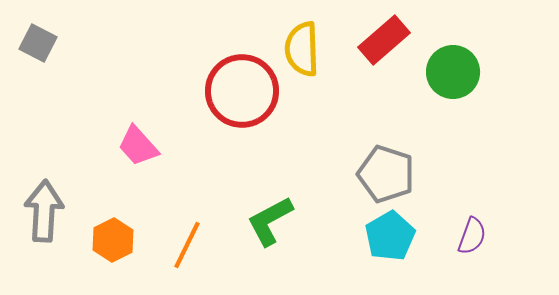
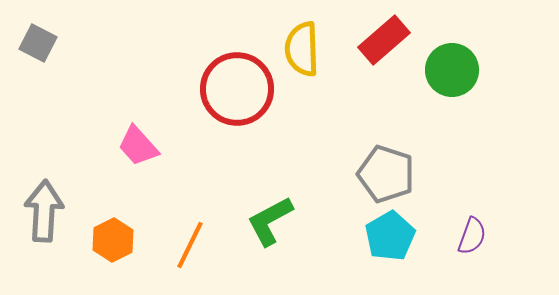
green circle: moved 1 px left, 2 px up
red circle: moved 5 px left, 2 px up
orange line: moved 3 px right
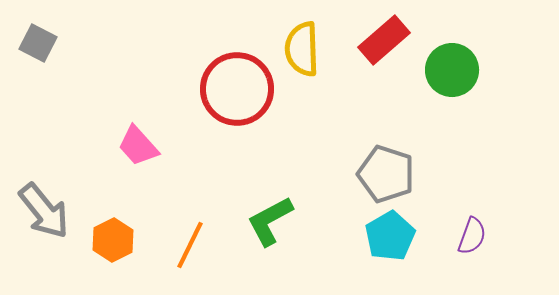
gray arrow: rotated 138 degrees clockwise
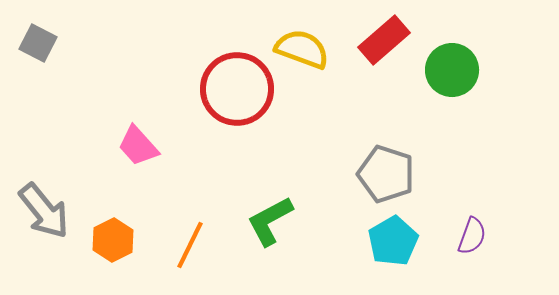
yellow semicircle: rotated 112 degrees clockwise
cyan pentagon: moved 3 px right, 5 px down
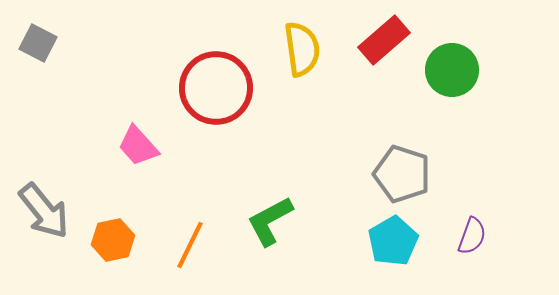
yellow semicircle: rotated 62 degrees clockwise
red circle: moved 21 px left, 1 px up
gray pentagon: moved 16 px right
orange hexagon: rotated 15 degrees clockwise
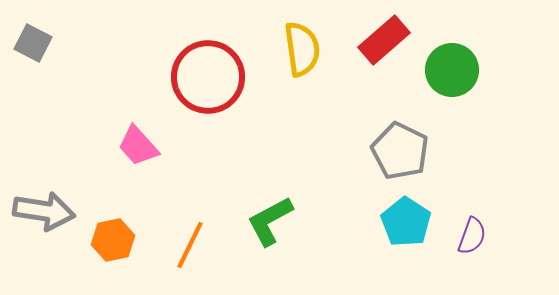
gray square: moved 5 px left
red circle: moved 8 px left, 11 px up
gray pentagon: moved 2 px left, 23 px up; rotated 8 degrees clockwise
gray arrow: rotated 42 degrees counterclockwise
cyan pentagon: moved 13 px right, 19 px up; rotated 9 degrees counterclockwise
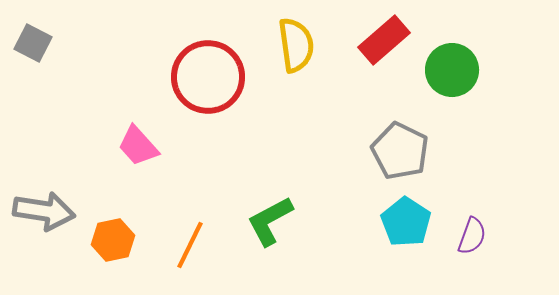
yellow semicircle: moved 6 px left, 4 px up
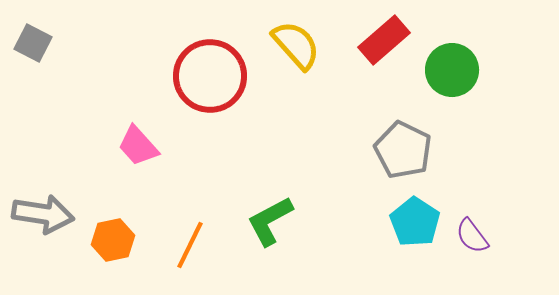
yellow semicircle: rotated 34 degrees counterclockwise
red circle: moved 2 px right, 1 px up
gray pentagon: moved 3 px right, 1 px up
gray arrow: moved 1 px left, 3 px down
cyan pentagon: moved 9 px right
purple semicircle: rotated 123 degrees clockwise
